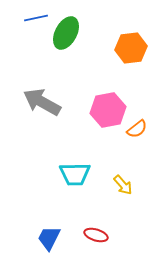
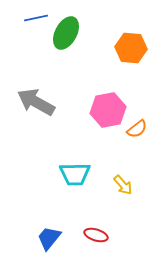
orange hexagon: rotated 12 degrees clockwise
gray arrow: moved 6 px left
blue trapezoid: rotated 12 degrees clockwise
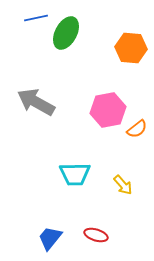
blue trapezoid: moved 1 px right
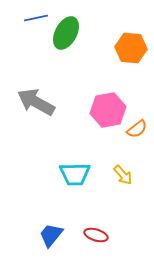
yellow arrow: moved 10 px up
blue trapezoid: moved 1 px right, 3 px up
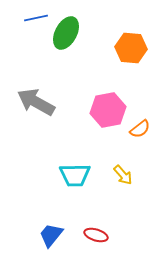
orange semicircle: moved 3 px right
cyan trapezoid: moved 1 px down
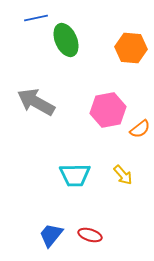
green ellipse: moved 7 px down; rotated 52 degrees counterclockwise
red ellipse: moved 6 px left
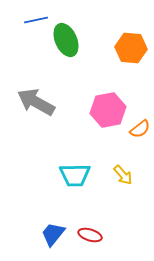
blue line: moved 2 px down
blue trapezoid: moved 2 px right, 1 px up
